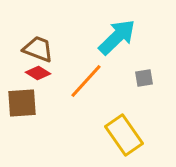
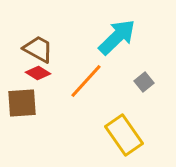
brown trapezoid: rotated 8 degrees clockwise
gray square: moved 4 px down; rotated 30 degrees counterclockwise
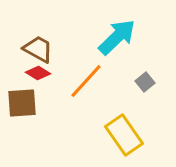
gray square: moved 1 px right
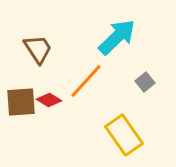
brown trapezoid: rotated 28 degrees clockwise
red diamond: moved 11 px right, 27 px down
brown square: moved 1 px left, 1 px up
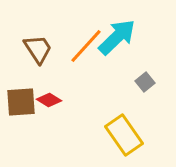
orange line: moved 35 px up
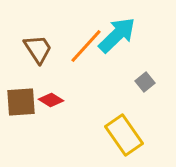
cyan arrow: moved 2 px up
red diamond: moved 2 px right
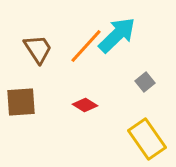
red diamond: moved 34 px right, 5 px down
yellow rectangle: moved 23 px right, 4 px down
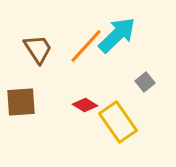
yellow rectangle: moved 29 px left, 17 px up
